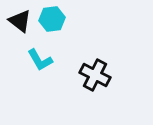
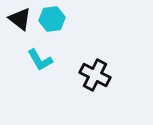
black triangle: moved 2 px up
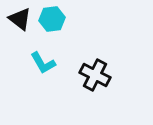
cyan L-shape: moved 3 px right, 3 px down
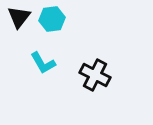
black triangle: moved 1 px left, 2 px up; rotated 30 degrees clockwise
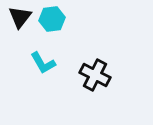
black triangle: moved 1 px right
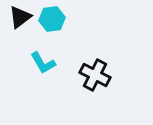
black triangle: rotated 15 degrees clockwise
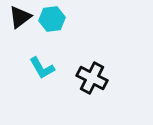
cyan L-shape: moved 1 px left, 5 px down
black cross: moved 3 px left, 3 px down
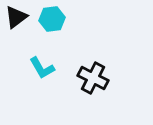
black triangle: moved 4 px left
black cross: moved 1 px right
